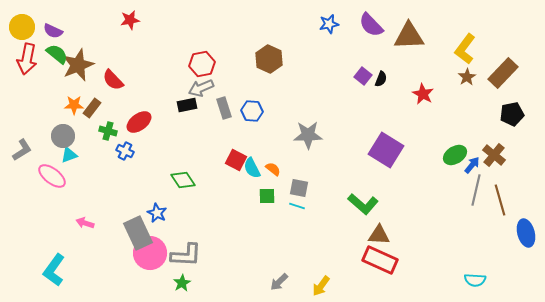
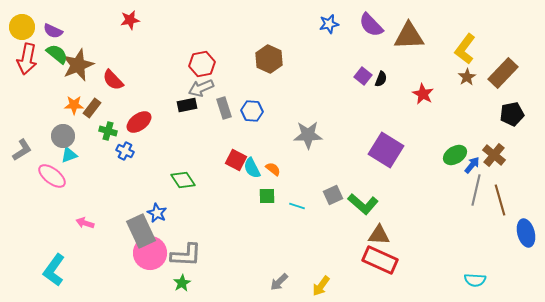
gray square at (299, 188): moved 34 px right, 7 px down; rotated 36 degrees counterclockwise
gray rectangle at (138, 233): moved 3 px right, 2 px up
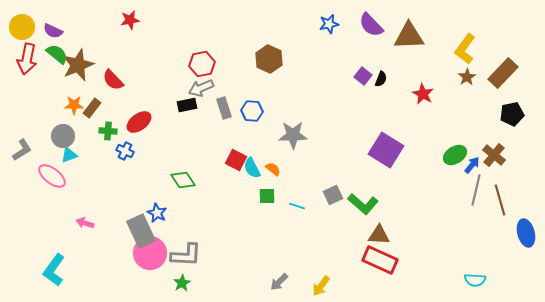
green cross at (108, 131): rotated 12 degrees counterclockwise
gray star at (308, 135): moved 15 px left
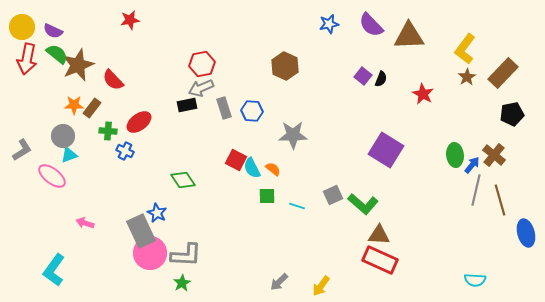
brown hexagon at (269, 59): moved 16 px right, 7 px down
green ellipse at (455, 155): rotated 65 degrees counterclockwise
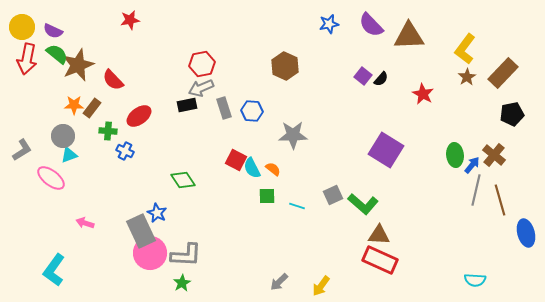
black semicircle at (381, 79): rotated 21 degrees clockwise
red ellipse at (139, 122): moved 6 px up
pink ellipse at (52, 176): moved 1 px left, 2 px down
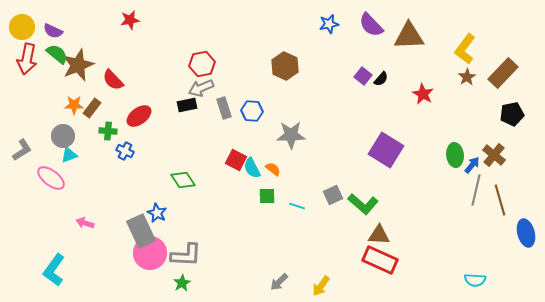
gray star at (293, 135): moved 2 px left
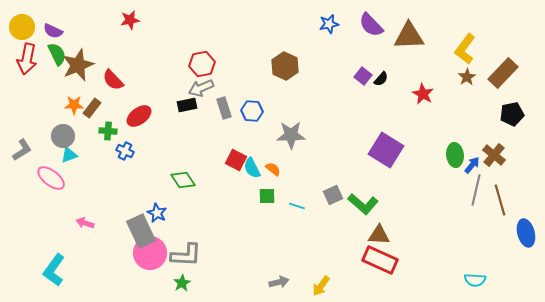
green semicircle at (57, 54): rotated 25 degrees clockwise
gray arrow at (279, 282): rotated 150 degrees counterclockwise
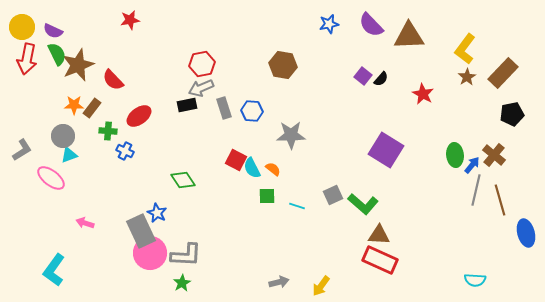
brown hexagon at (285, 66): moved 2 px left, 1 px up; rotated 16 degrees counterclockwise
